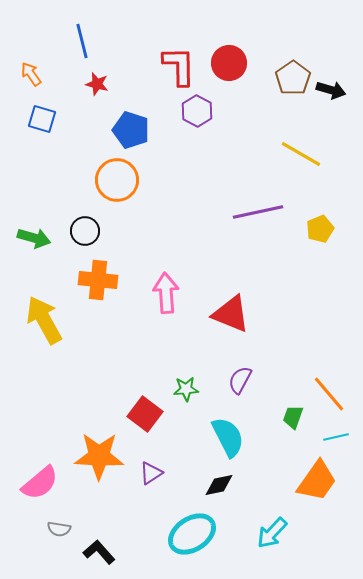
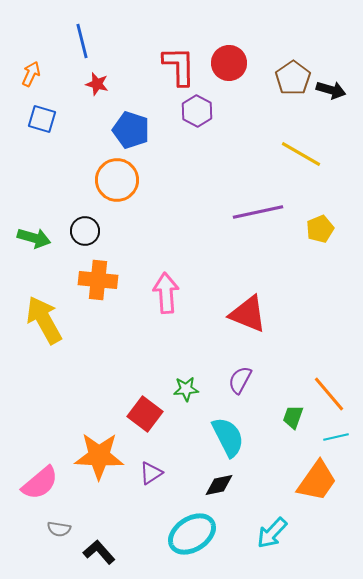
orange arrow: rotated 60 degrees clockwise
red triangle: moved 17 px right
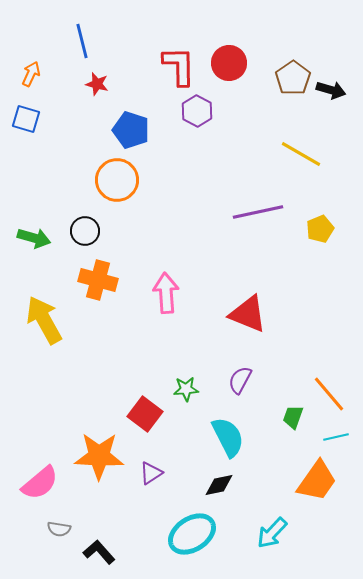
blue square: moved 16 px left
orange cross: rotated 9 degrees clockwise
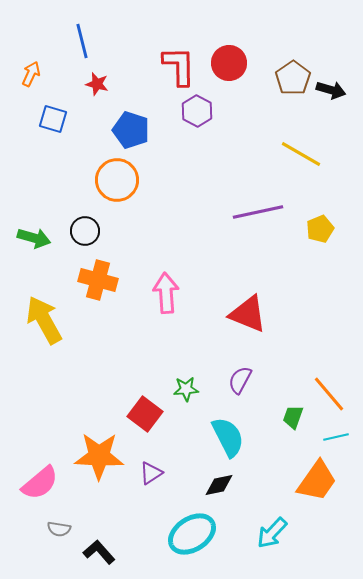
blue square: moved 27 px right
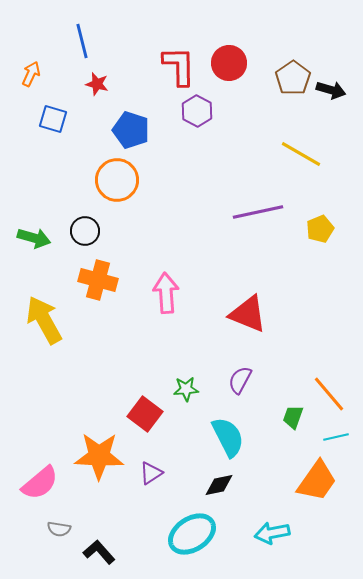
cyan arrow: rotated 36 degrees clockwise
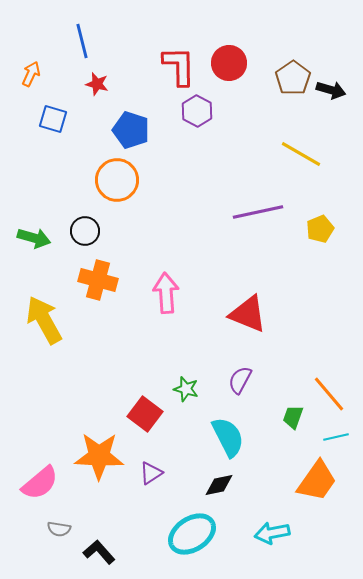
green star: rotated 20 degrees clockwise
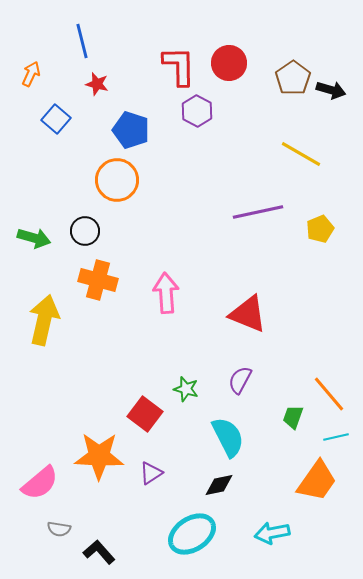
blue square: moved 3 px right; rotated 24 degrees clockwise
yellow arrow: rotated 42 degrees clockwise
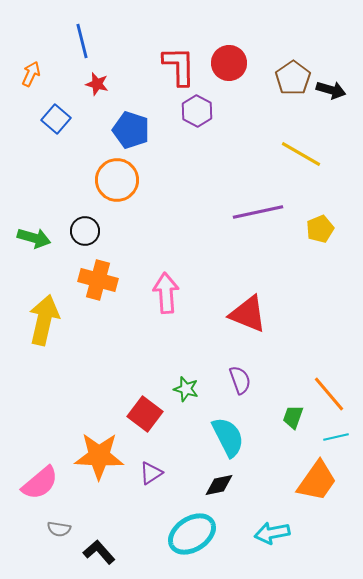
purple semicircle: rotated 132 degrees clockwise
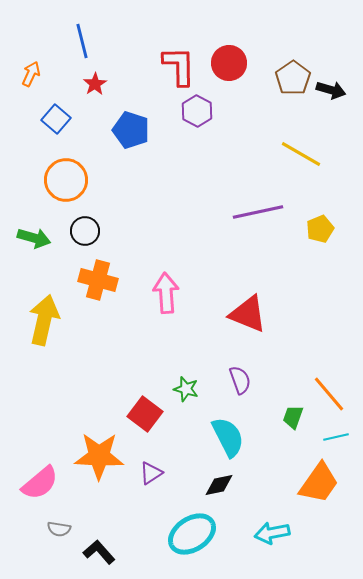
red star: moved 2 px left; rotated 25 degrees clockwise
orange circle: moved 51 px left
orange trapezoid: moved 2 px right, 2 px down
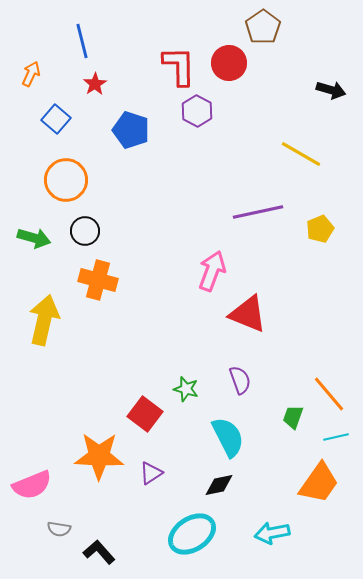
brown pentagon: moved 30 px left, 51 px up
pink arrow: moved 46 px right, 22 px up; rotated 24 degrees clockwise
pink semicircle: moved 8 px left, 2 px down; rotated 18 degrees clockwise
